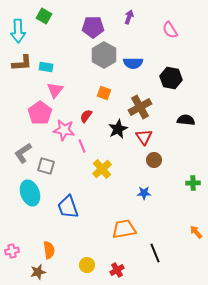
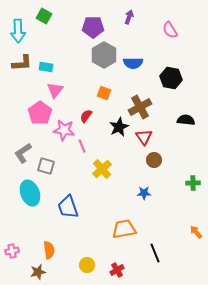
black star: moved 1 px right, 2 px up
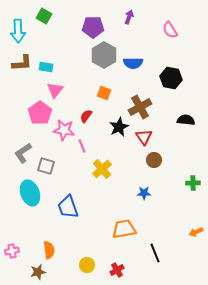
orange arrow: rotated 72 degrees counterclockwise
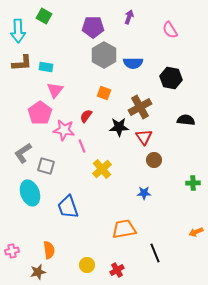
black star: rotated 24 degrees clockwise
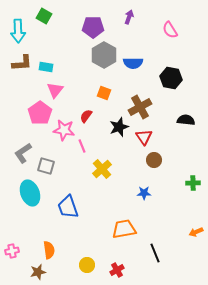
black star: rotated 18 degrees counterclockwise
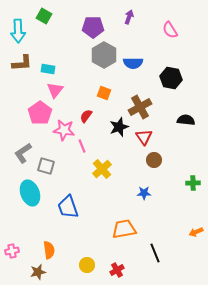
cyan rectangle: moved 2 px right, 2 px down
